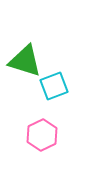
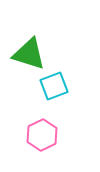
green triangle: moved 4 px right, 7 px up
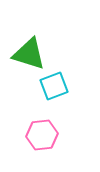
pink hexagon: rotated 20 degrees clockwise
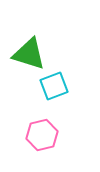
pink hexagon: rotated 8 degrees counterclockwise
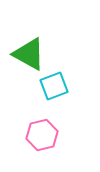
green triangle: rotated 12 degrees clockwise
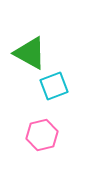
green triangle: moved 1 px right, 1 px up
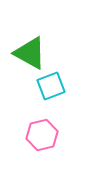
cyan square: moved 3 px left
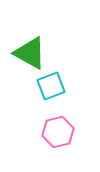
pink hexagon: moved 16 px right, 3 px up
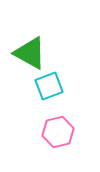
cyan square: moved 2 px left
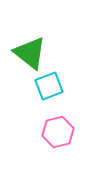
green triangle: rotated 9 degrees clockwise
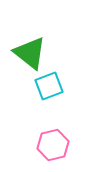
pink hexagon: moved 5 px left, 13 px down
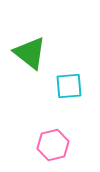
cyan square: moved 20 px right; rotated 16 degrees clockwise
